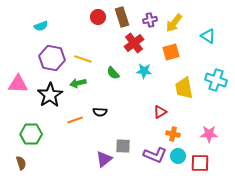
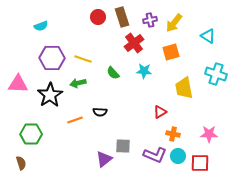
purple hexagon: rotated 10 degrees counterclockwise
cyan cross: moved 6 px up
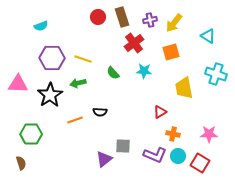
red square: rotated 30 degrees clockwise
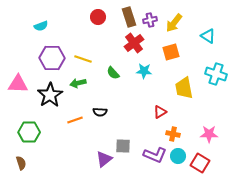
brown rectangle: moved 7 px right
green hexagon: moved 2 px left, 2 px up
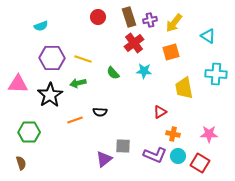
cyan cross: rotated 15 degrees counterclockwise
